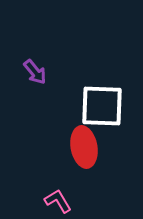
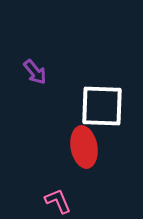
pink L-shape: rotated 8 degrees clockwise
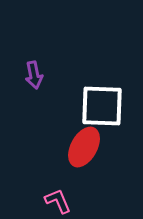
purple arrow: moved 1 px left, 3 px down; rotated 28 degrees clockwise
red ellipse: rotated 39 degrees clockwise
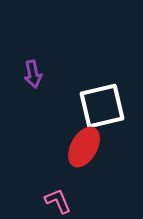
purple arrow: moved 1 px left, 1 px up
white square: rotated 15 degrees counterclockwise
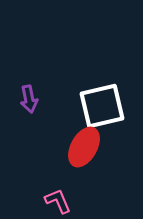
purple arrow: moved 4 px left, 25 px down
